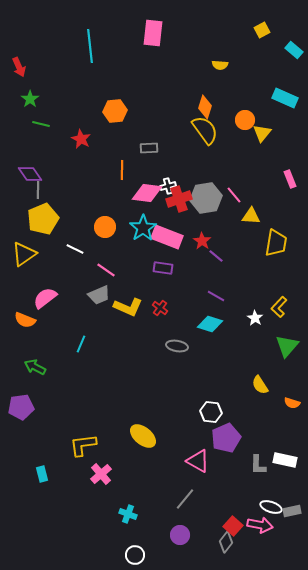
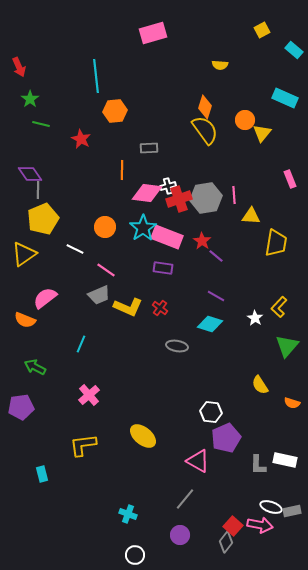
pink rectangle at (153, 33): rotated 68 degrees clockwise
cyan line at (90, 46): moved 6 px right, 30 px down
pink line at (234, 195): rotated 36 degrees clockwise
pink cross at (101, 474): moved 12 px left, 79 px up
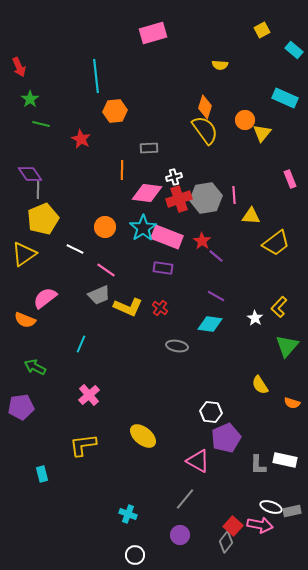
white cross at (168, 186): moved 6 px right, 9 px up
yellow trapezoid at (276, 243): rotated 44 degrees clockwise
cyan diamond at (210, 324): rotated 10 degrees counterclockwise
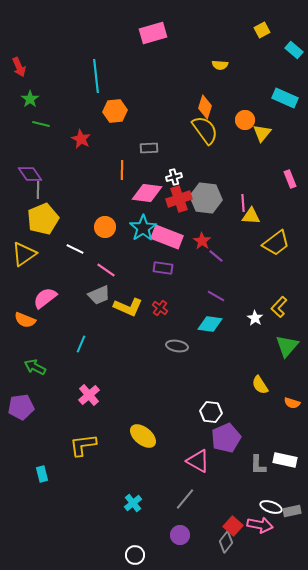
pink line at (234, 195): moved 9 px right, 8 px down
gray hexagon at (206, 198): rotated 16 degrees clockwise
cyan cross at (128, 514): moved 5 px right, 11 px up; rotated 30 degrees clockwise
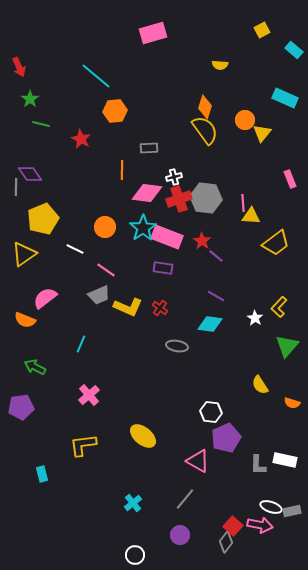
cyan line at (96, 76): rotated 44 degrees counterclockwise
gray line at (38, 190): moved 22 px left, 3 px up
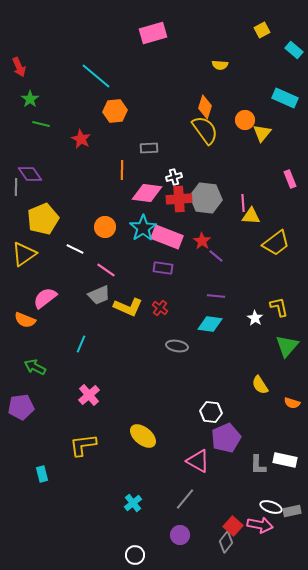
red cross at (179, 199): rotated 15 degrees clockwise
purple line at (216, 296): rotated 24 degrees counterclockwise
yellow L-shape at (279, 307): rotated 125 degrees clockwise
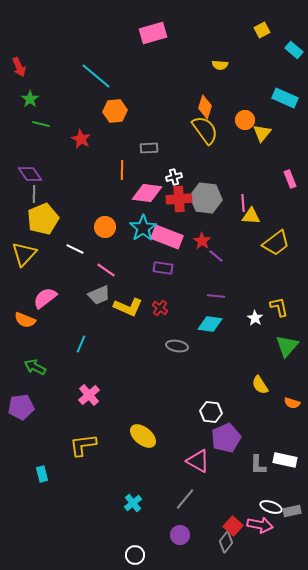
gray line at (16, 187): moved 18 px right, 7 px down
yellow triangle at (24, 254): rotated 12 degrees counterclockwise
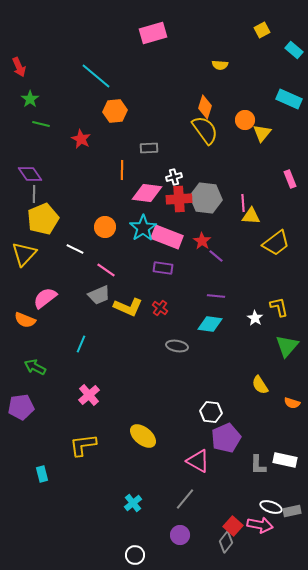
cyan rectangle at (285, 98): moved 4 px right, 1 px down
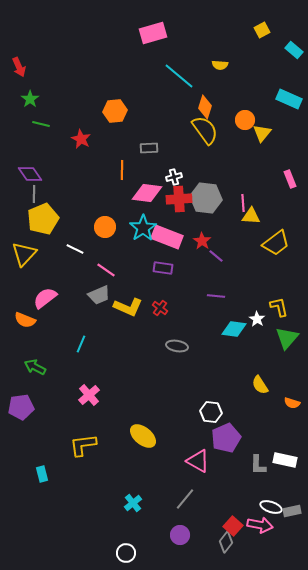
cyan line at (96, 76): moved 83 px right
white star at (255, 318): moved 2 px right, 1 px down
cyan diamond at (210, 324): moved 24 px right, 5 px down
green triangle at (287, 346): moved 8 px up
white circle at (135, 555): moved 9 px left, 2 px up
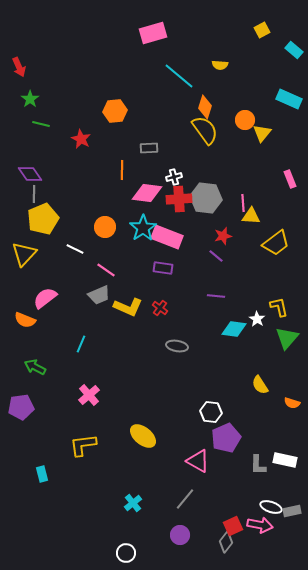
red star at (202, 241): moved 21 px right, 5 px up; rotated 24 degrees clockwise
red square at (233, 526): rotated 24 degrees clockwise
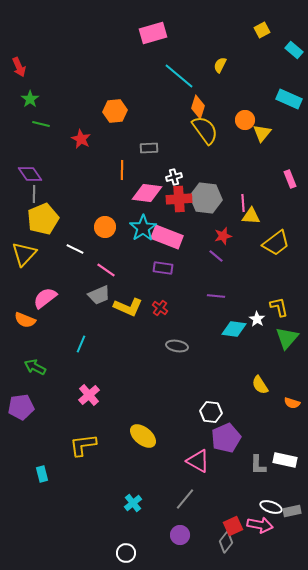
yellow semicircle at (220, 65): rotated 112 degrees clockwise
orange diamond at (205, 107): moved 7 px left
